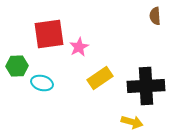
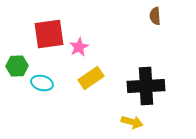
yellow rectangle: moved 9 px left
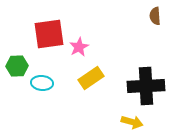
cyan ellipse: rotated 10 degrees counterclockwise
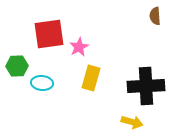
yellow rectangle: rotated 40 degrees counterclockwise
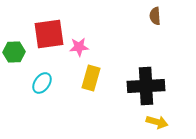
pink star: rotated 24 degrees clockwise
green hexagon: moved 3 px left, 14 px up
cyan ellipse: rotated 60 degrees counterclockwise
yellow arrow: moved 25 px right
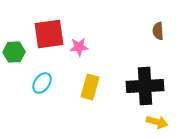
brown semicircle: moved 3 px right, 15 px down
yellow rectangle: moved 1 px left, 9 px down
black cross: moved 1 px left
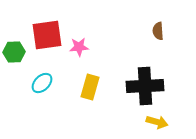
red square: moved 2 px left, 1 px down
cyan ellipse: rotated 10 degrees clockwise
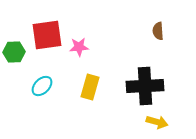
cyan ellipse: moved 3 px down
